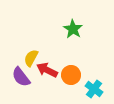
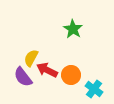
purple semicircle: moved 2 px right
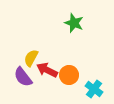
green star: moved 1 px right, 6 px up; rotated 12 degrees counterclockwise
orange circle: moved 2 px left
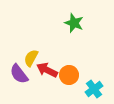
purple semicircle: moved 4 px left, 3 px up
cyan cross: rotated 18 degrees clockwise
